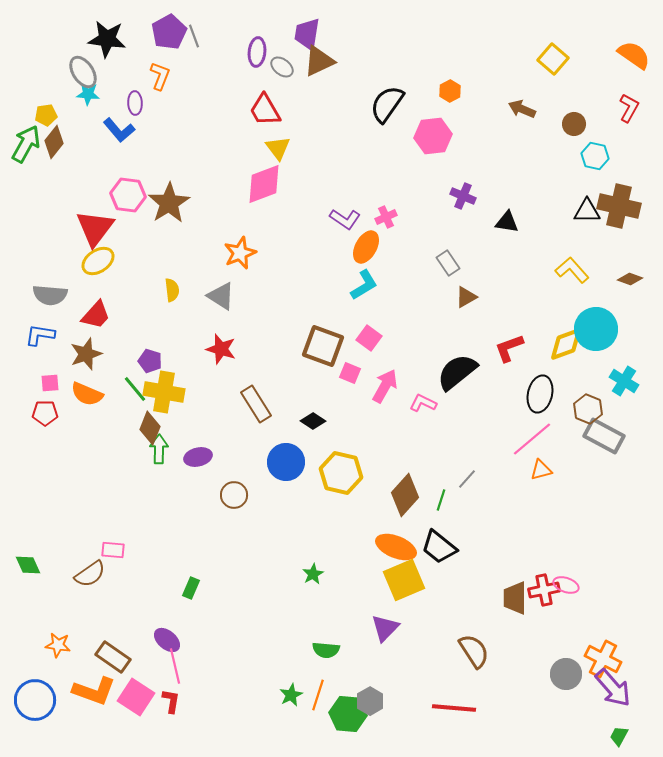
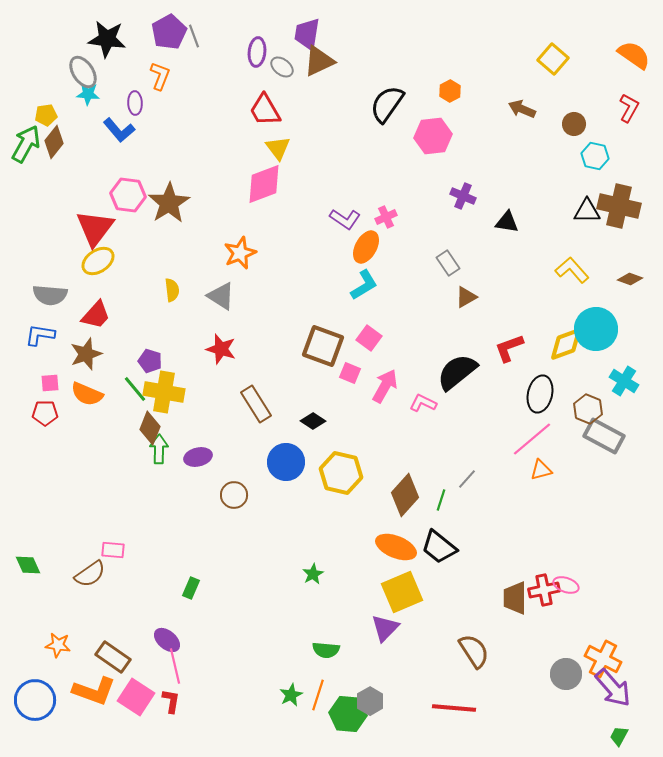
yellow square at (404, 580): moved 2 px left, 12 px down
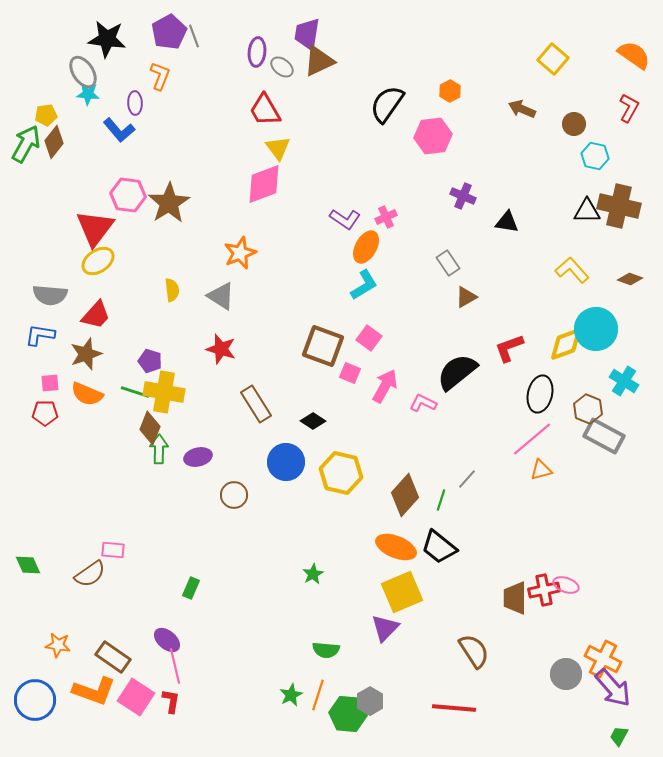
green line at (135, 389): moved 3 px down; rotated 32 degrees counterclockwise
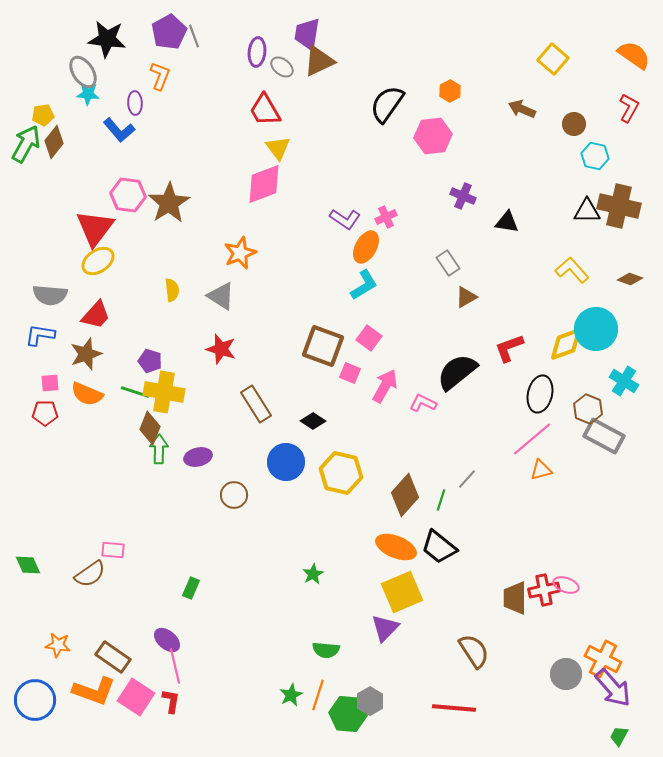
yellow pentagon at (46, 115): moved 3 px left
